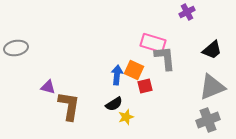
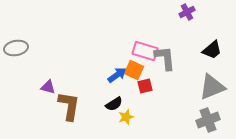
pink rectangle: moved 8 px left, 8 px down
blue arrow: rotated 48 degrees clockwise
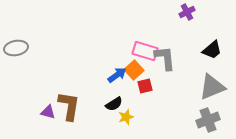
orange square: rotated 24 degrees clockwise
purple triangle: moved 25 px down
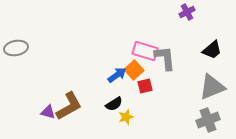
brown L-shape: rotated 52 degrees clockwise
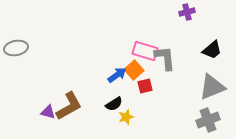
purple cross: rotated 14 degrees clockwise
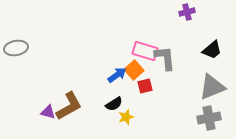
gray cross: moved 1 px right, 2 px up; rotated 10 degrees clockwise
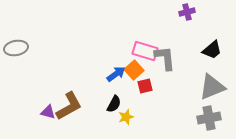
blue arrow: moved 1 px left, 1 px up
black semicircle: rotated 30 degrees counterclockwise
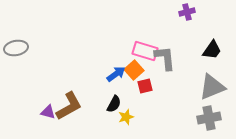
black trapezoid: rotated 15 degrees counterclockwise
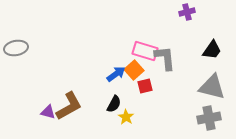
gray triangle: rotated 36 degrees clockwise
yellow star: rotated 21 degrees counterclockwise
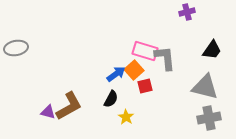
gray triangle: moved 7 px left
black semicircle: moved 3 px left, 5 px up
